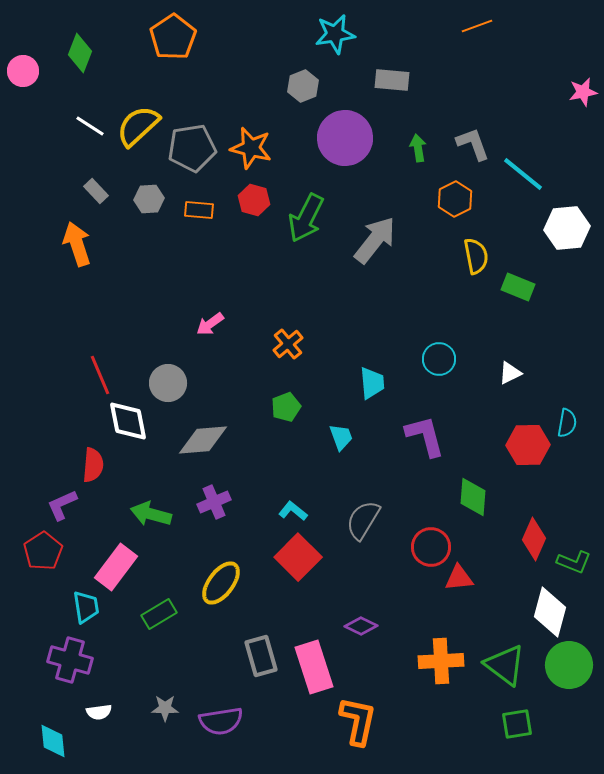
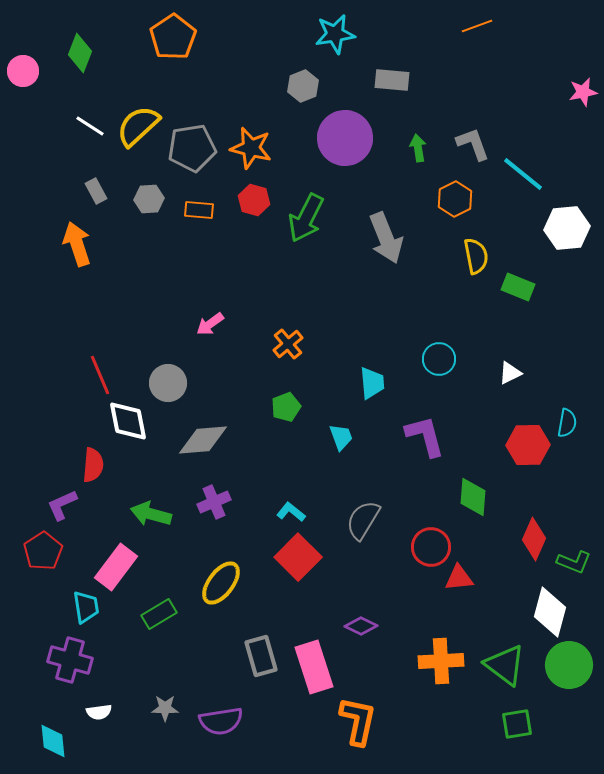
gray rectangle at (96, 191): rotated 15 degrees clockwise
gray arrow at (375, 240): moved 11 px right, 2 px up; rotated 120 degrees clockwise
cyan L-shape at (293, 511): moved 2 px left, 1 px down
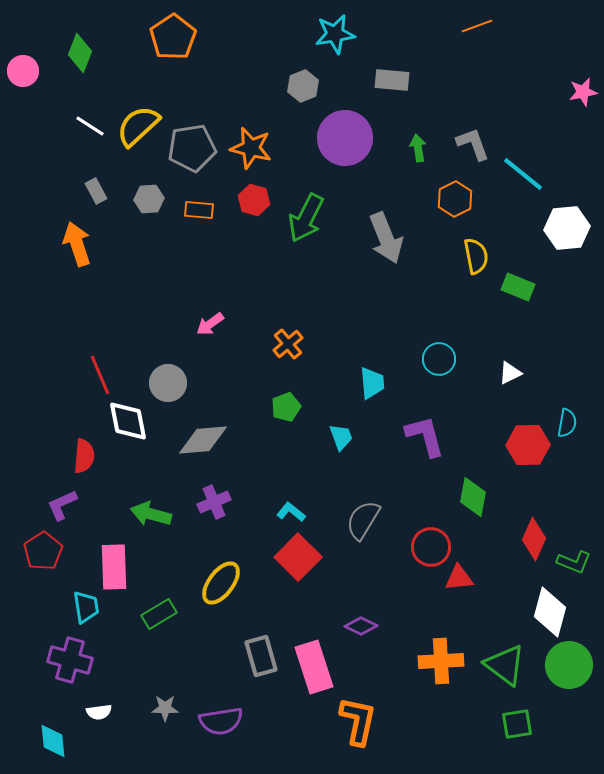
red semicircle at (93, 465): moved 9 px left, 9 px up
green diamond at (473, 497): rotated 6 degrees clockwise
pink rectangle at (116, 567): moved 2 px left; rotated 39 degrees counterclockwise
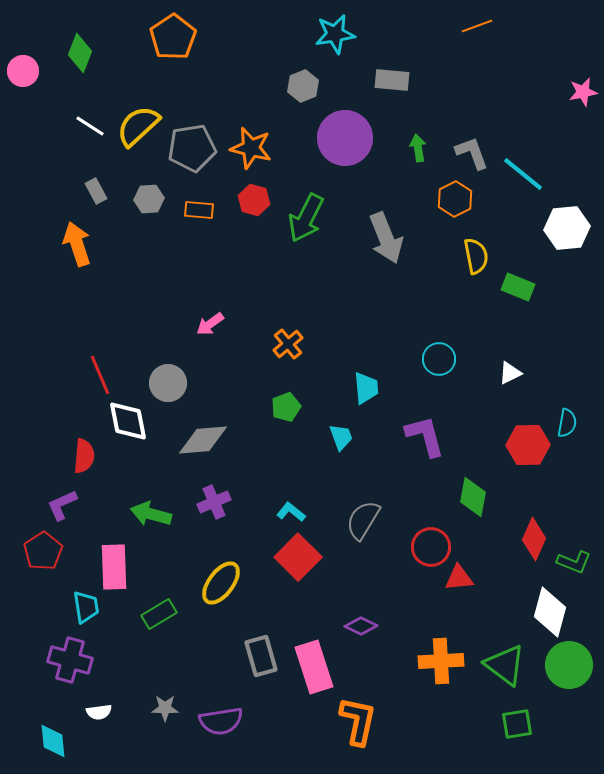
gray L-shape at (473, 144): moved 1 px left, 9 px down
cyan trapezoid at (372, 383): moved 6 px left, 5 px down
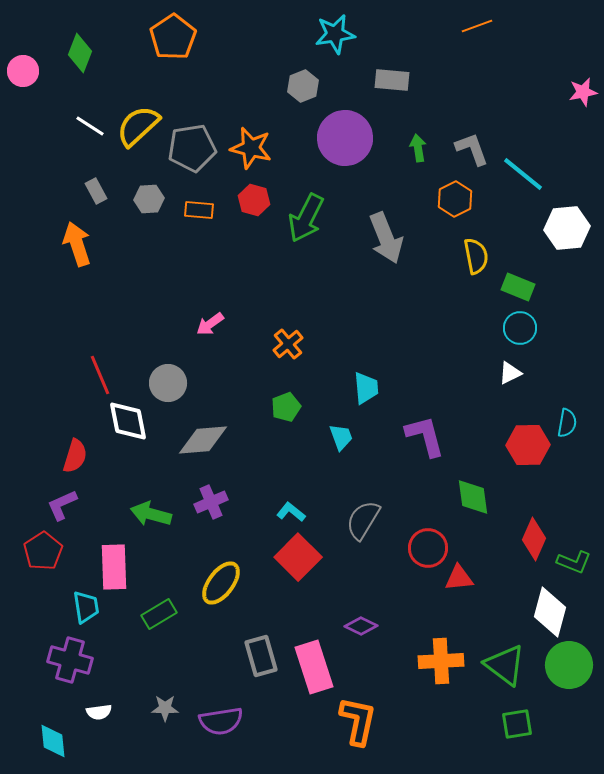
gray L-shape at (472, 153): moved 4 px up
cyan circle at (439, 359): moved 81 px right, 31 px up
red semicircle at (84, 456): moved 9 px left; rotated 12 degrees clockwise
green diamond at (473, 497): rotated 18 degrees counterclockwise
purple cross at (214, 502): moved 3 px left
red circle at (431, 547): moved 3 px left, 1 px down
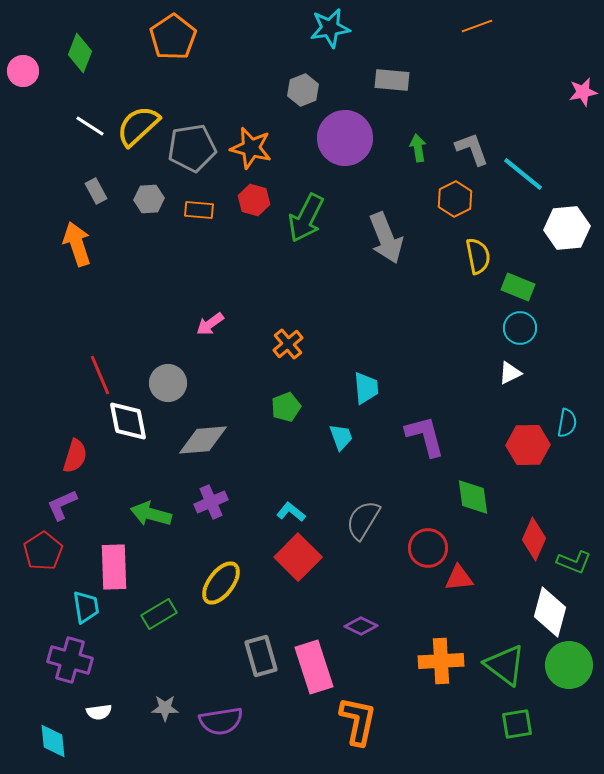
cyan star at (335, 34): moved 5 px left, 6 px up
gray hexagon at (303, 86): moved 4 px down
yellow semicircle at (476, 256): moved 2 px right
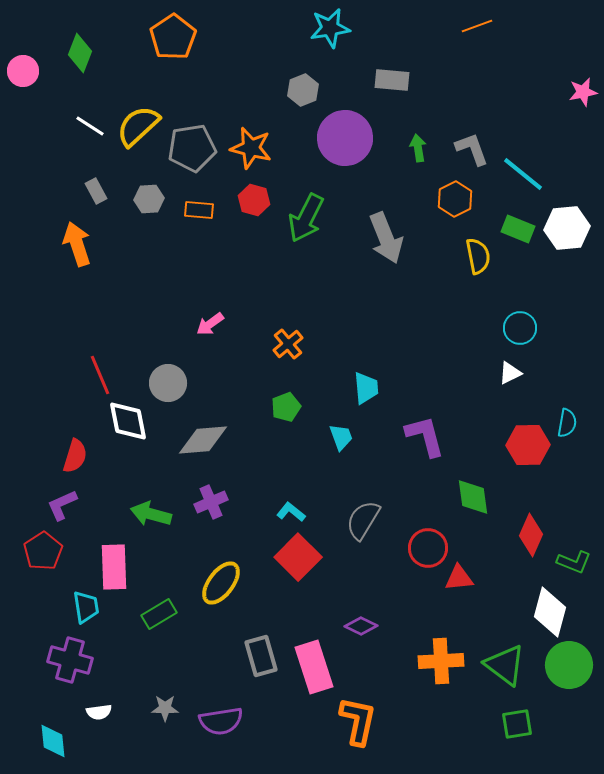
green rectangle at (518, 287): moved 58 px up
red diamond at (534, 539): moved 3 px left, 4 px up
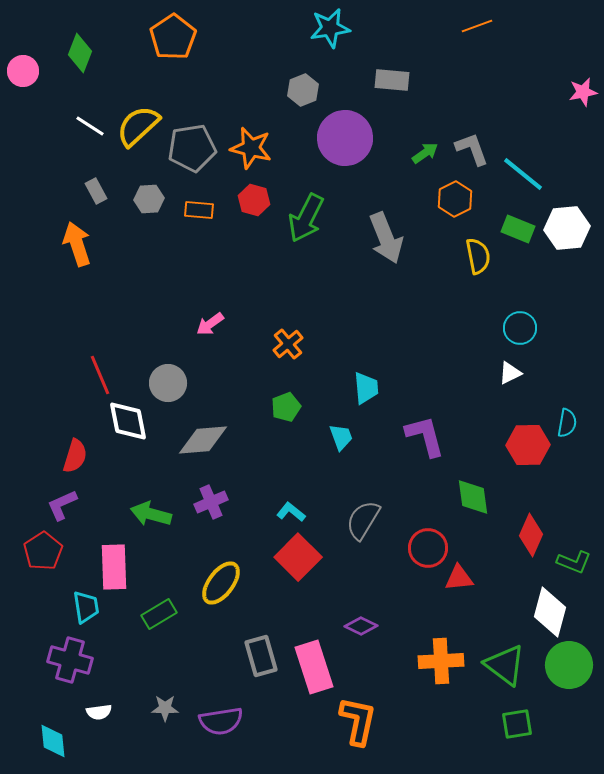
green arrow at (418, 148): moved 7 px right, 5 px down; rotated 64 degrees clockwise
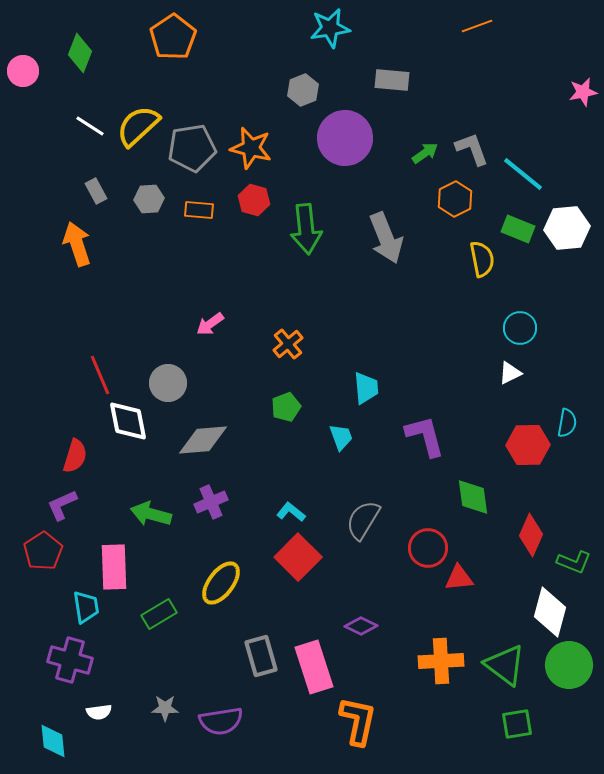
green arrow at (306, 218): moved 11 px down; rotated 33 degrees counterclockwise
yellow semicircle at (478, 256): moved 4 px right, 3 px down
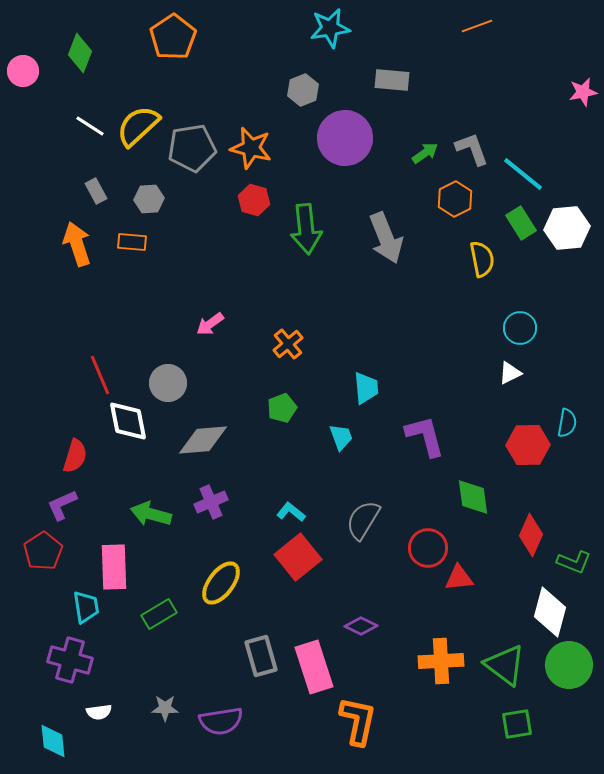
orange rectangle at (199, 210): moved 67 px left, 32 px down
green rectangle at (518, 229): moved 3 px right, 6 px up; rotated 36 degrees clockwise
green pentagon at (286, 407): moved 4 px left, 1 px down
red square at (298, 557): rotated 6 degrees clockwise
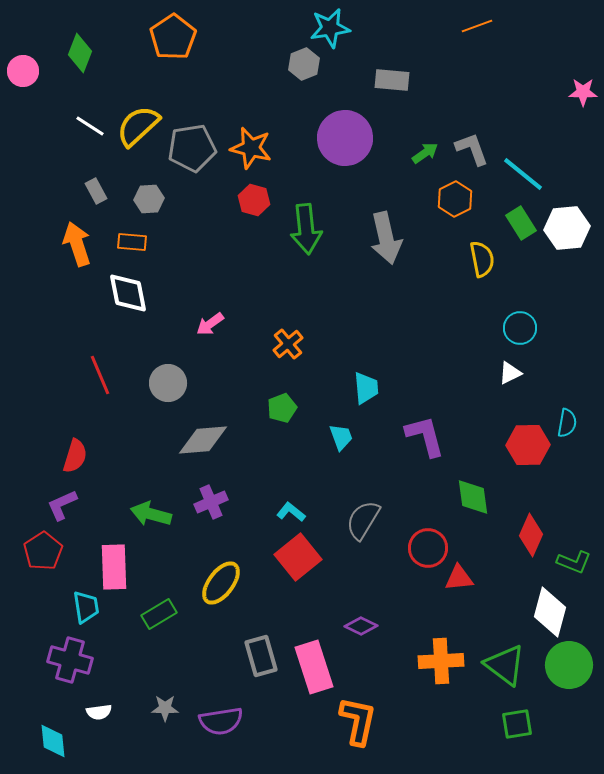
gray hexagon at (303, 90): moved 1 px right, 26 px up
pink star at (583, 92): rotated 12 degrees clockwise
gray arrow at (386, 238): rotated 9 degrees clockwise
white diamond at (128, 421): moved 128 px up
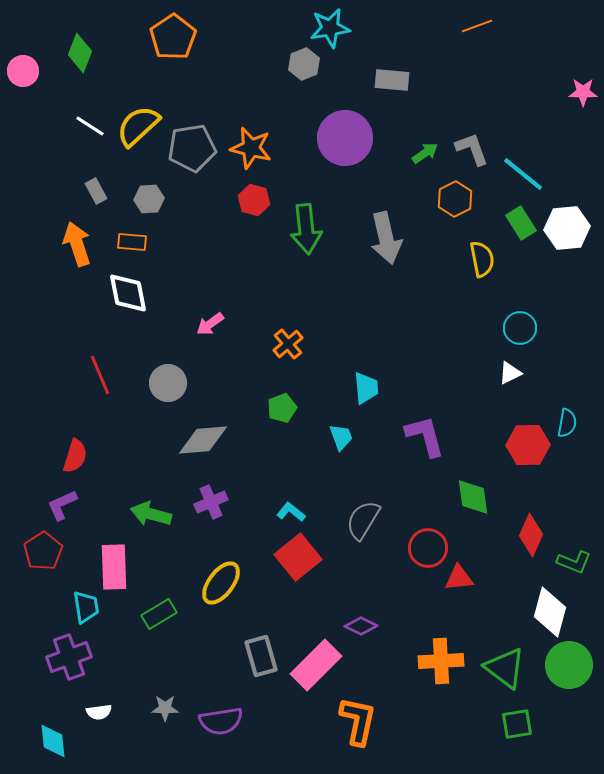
purple cross at (70, 660): moved 1 px left, 3 px up; rotated 36 degrees counterclockwise
green triangle at (505, 665): moved 3 px down
pink rectangle at (314, 667): moved 2 px right, 2 px up; rotated 63 degrees clockwise
